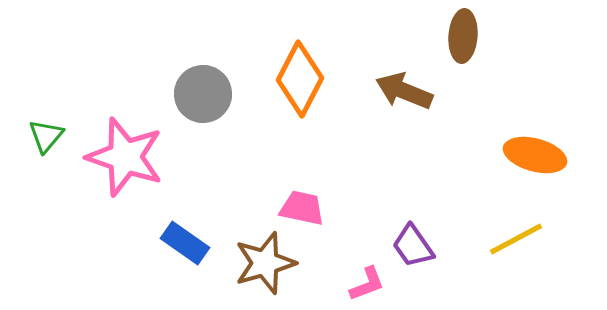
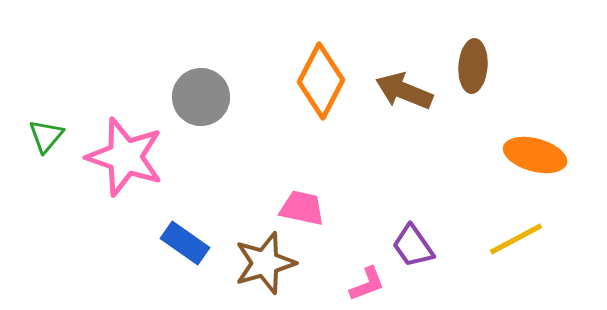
brown ellipse: moved 10 px right, 30 px down
orange diamond: moved 21 px right, 2 px down
gray circle: moved 2 px left, 3 px down
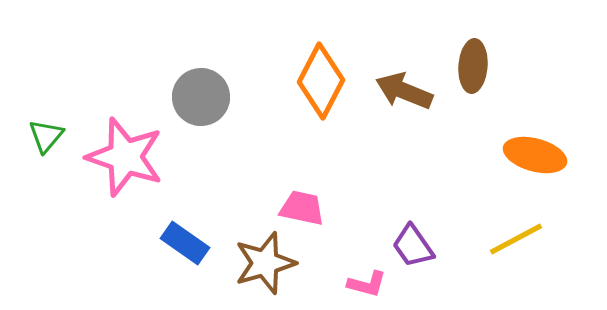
pink L-shape: rotated 36 degrees clockwise
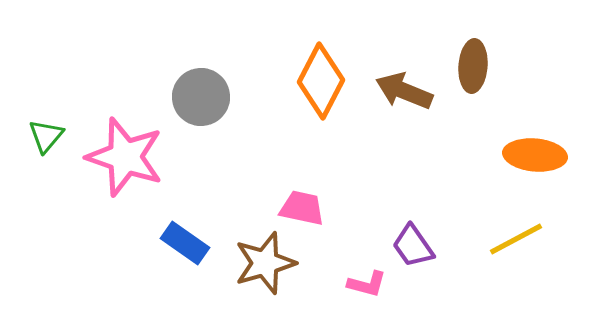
orange ellipse: rotated 10 degrees counterclockwise
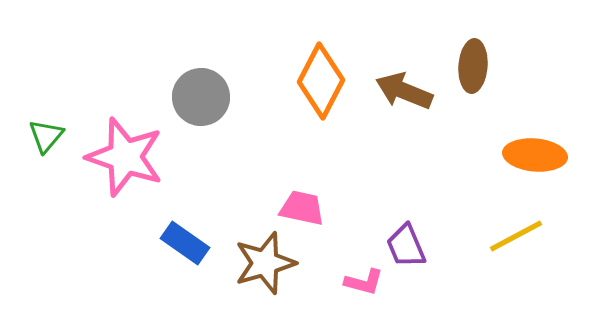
yellow line: moved 3 px up
purple trapezoid: moved 7 px left; rotated 12 degrees clockwise
pink L-shape: moved 3 px left, 2 px up
